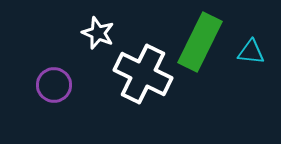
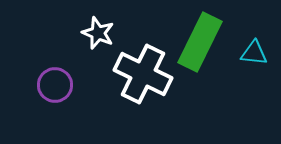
cyan triangle: moved 3 px right, 1 px down
purple circle: moved 1 px right
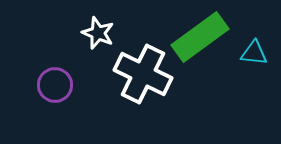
green rectangle: moved 5 px up; rotated 28 degrees clockwise
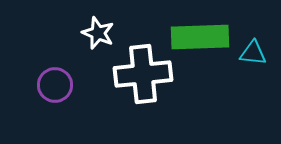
green rectangle: rotated 34 degrees clockwise
cyan triangle: moved 1 px left
white cross: rotated 32 degrees counterclockwise
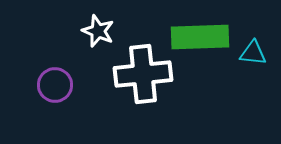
white star: moved 2 px up
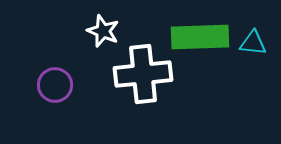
white star: moved 5 px right
cyan triangle: moved 10 px up
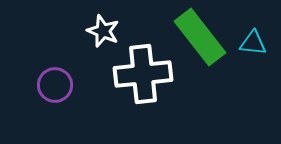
green rectangle: rotated 54 degrees clockwise
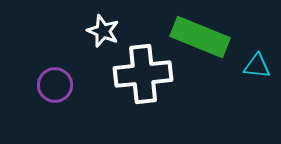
green rectangle: rotated 30 degrees counterclockwise
cyan triangle: moved 4 px right, 23 px down
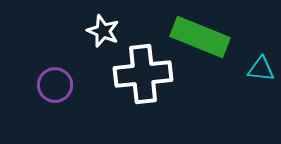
cyan triangle: moved 4 px right, 3 px down
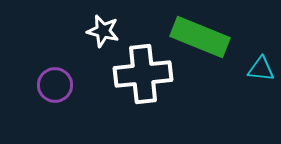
white star: rotated 8 degrees counterclockwise
